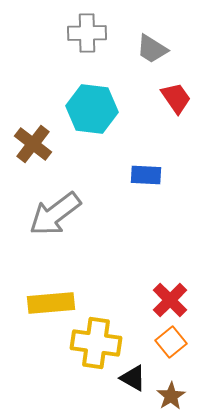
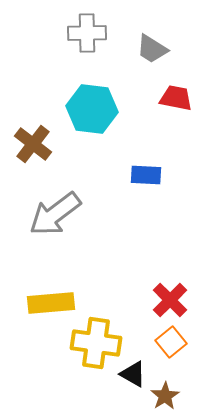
red trapezoid: rotated 44 degrees counterclockwise
black triangle: moved 4 px up
brown star: moved 6 px left
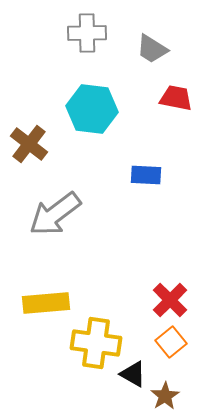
brown cross: moved 4 px left
yellow rectangle: moved 5 px left
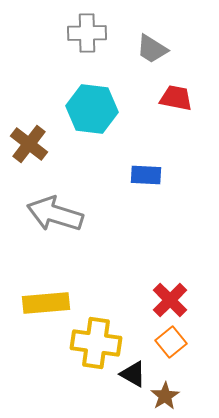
gray arrow: rotated 54 degrees clockwise
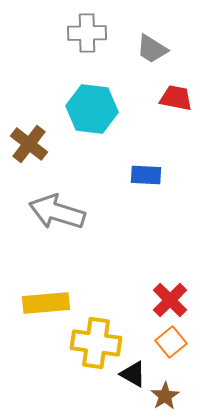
gray arrow: moved 2 px right, 2 px up
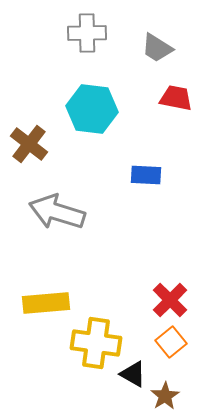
gray trapezoid: moved 5 px right, 1 px up
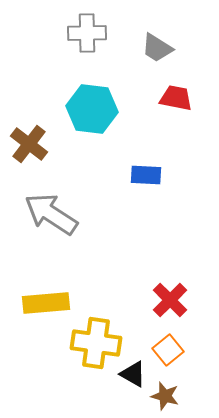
gray arrow: moved 6 px left, 2 px down; rotated 16 degrees clockwise
orange square: moved 3 px left, 8 px down
brown star: rotated 24 degrees counterclockwise
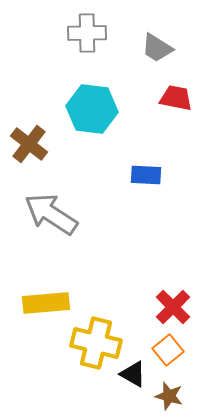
red cross: moved 3 px right, 7 px down
yellow cross: rotated 6 degrees clockwise
brown star: moved 4 px right
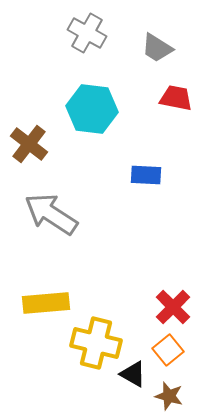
gray cross: rotated 30 degrees clockwise
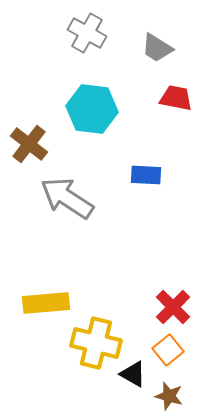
gray arrow: moved 16 px right, 16 px up
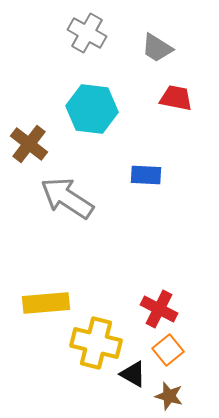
red cross: moved 14 px left, 2 px down; rotated 18 degrees counterclockwise
